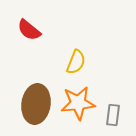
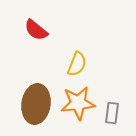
red semicircle: moved 7 px right
yellow semicircle: moved 1 px right, 2 px down
gray rectangle: moved 1 px left, 2 px up
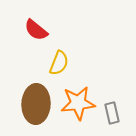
yellow semicircle: moved 18 px left, 1 px up
brown ellipse: rotated 6 degrees counterclockwise
gray rectangle: rotated 20 degrees counterclockwise
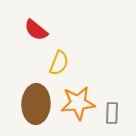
gray rectangle: rotated 15 degrees clockwise
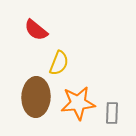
brown ellipse: moved 7 px up
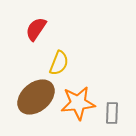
red semicircle: moved 1 px up; rotated 85 degrees clockwise
brown ellipse: rotated 48 degrees clockwise
